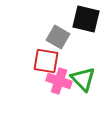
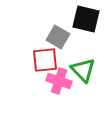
red square: moved 1 px left, 1 px up; rotated 16 degrees counterclockwise
green triangle: moved 9 px up
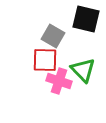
gray square: moved 5 px left, 1 px up
red square: rotated 8 degrees clockwise
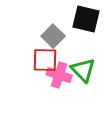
gray square: rotated 15 degrees clockwise
pink cross: moved 6 px up
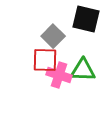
green triangle: rotated 44 degrees counterclockwise
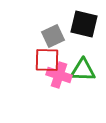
black square: moved 2 px left, 5 px down
gray square: rotated 20 degrees clockwise
red square: moved 2 px right
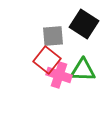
black square: rotated 20 degrees clockwise
gray square: rotated 20 degrees clockwise
red square: rotated 36 degrees clockwise
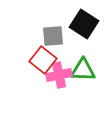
red square: moved 4 px left
pink cross: rotated 30 degrees counterclockwise
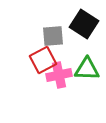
red square: rotated 24 degrees clockwise
green triangle: moved 4 px right, 1 px up
